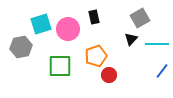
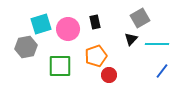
black rectangle: moved 1 px right, 5 px down
gray hexagon: moved 5 px right
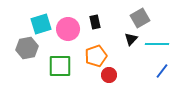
gray hexagon: moved 1 px right, 1 px down
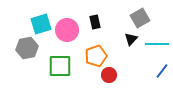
pink circle: moved 1 px left, 1 px down
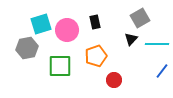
red circle: moved 5 px right, 5 px down
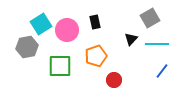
gray square: moved 10 px right
cyan square: rotated 15 degrees counterclockwise
gray hexagon: moved 1 px up
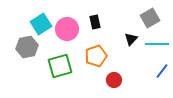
pink circle: moved 1 px up
green square: rotated 15 degrees counterclockwise
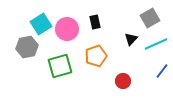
cyan line: moved 1 px left; rotated 25 degrees counterclockwise
red circle: moved 9 px right, 1 px down
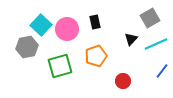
cyan square: moved 1 px down; rotated 15 degrees counterclockwise
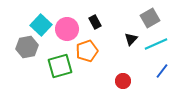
black rectangle: rotated 16 degrees counterclockwise
orange pentagon: moved 9 px left, 5 px up
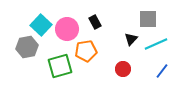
gray square: moved 2 px left, 1 px down; rotated 30 degrees clockwise
orange pentagon: moved 1 px left; rotated 10 degrees clockwise
red circle: moved 12 px up
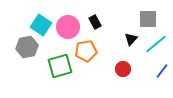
cyan square: rotated 10 degrees counterclockwise
pink circle: moved 1 px right, 2 px up
cyan line: rotated 15 degrees counterclockwise
